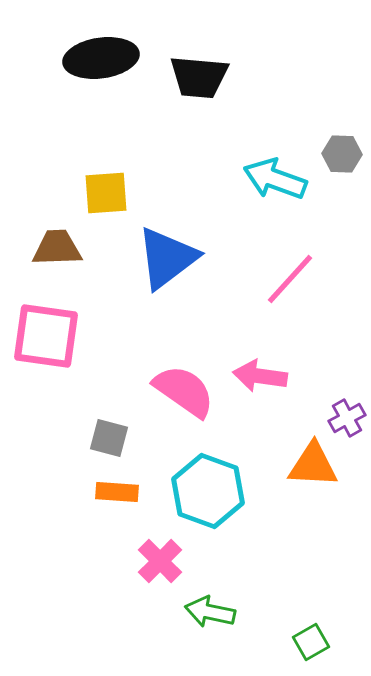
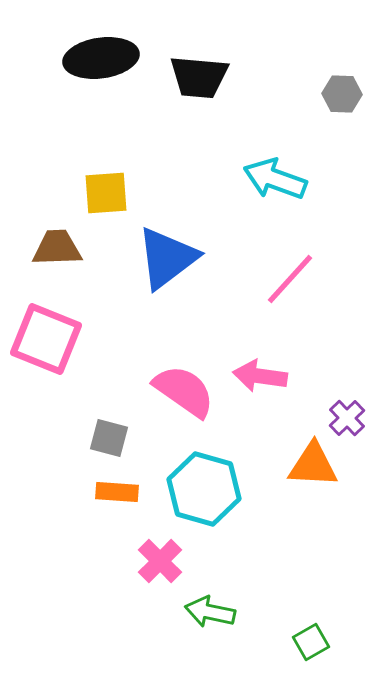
gray hexagon: moved 60 px up
pink square: moved 3 px down; rotated 14 degrees clockwise
purple cross: rotated 15 degrees counterclockwise
cyan hexagon: moved 4 px left, 2 px up; rotated 4 degrees counterclockwise
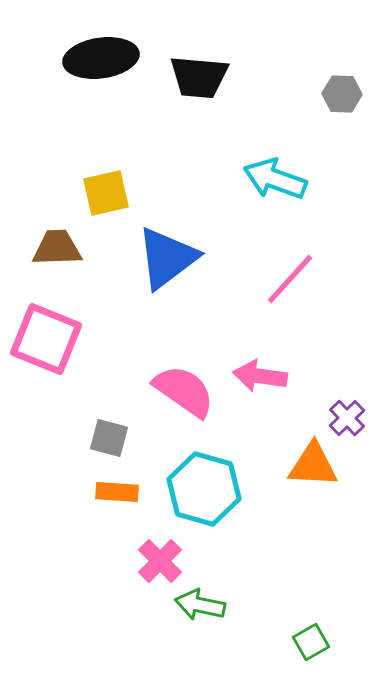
yellow square: rotated 9 degrees counterclockwise
green arrow: moved 10 px left, 7 px up
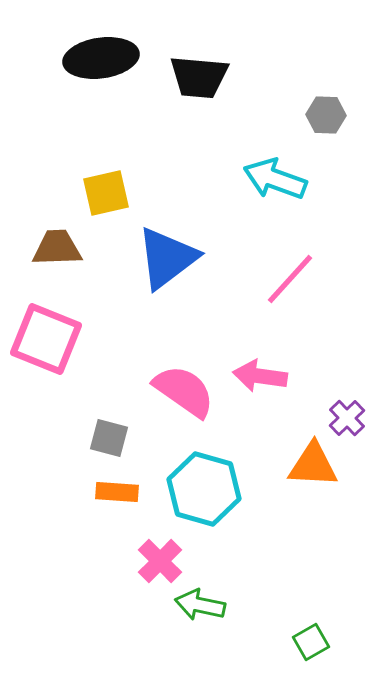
gray hexagon: moved 16 px left, 21 px down
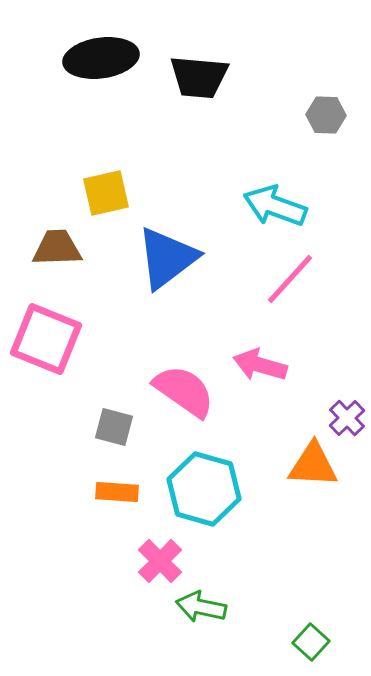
cyan arrow: moved 27 px down
pink arrow: moved 11 px up; rotated 8 degrees clockwise
gray square: moved 5 px right, 11 px up
green arrow: moved 1 px right, 2 px down
green square: rotated 18 degrees counterclockwise
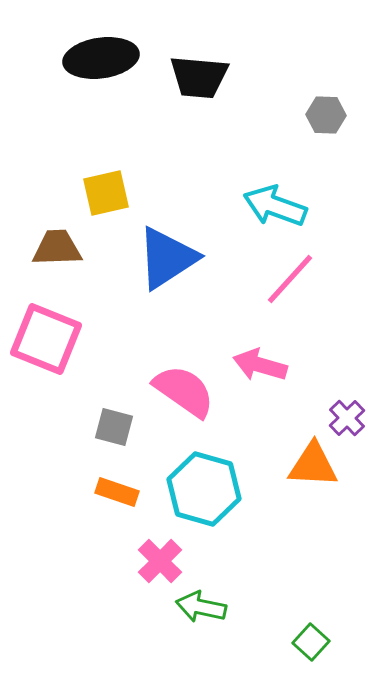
blue triangle: rotated 4 degrees clockwise
orange rectangle: rotated 15 degrees clockwise
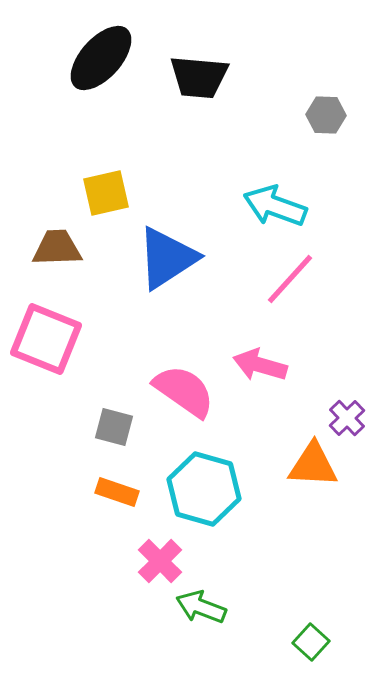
black ellipse: rotated 40 degrees counterclockwise
green arrow: rotated 9 degrees clockwise
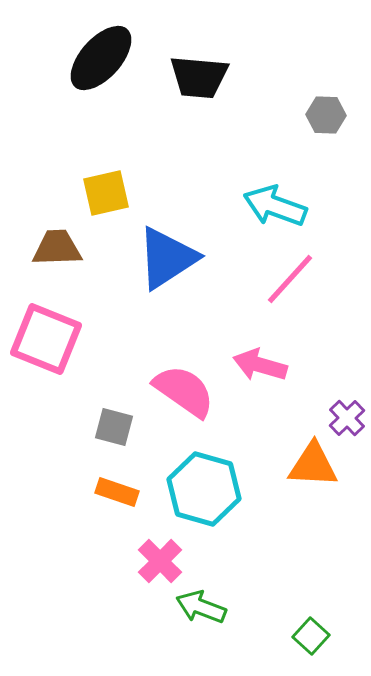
green square: moved 6 px up
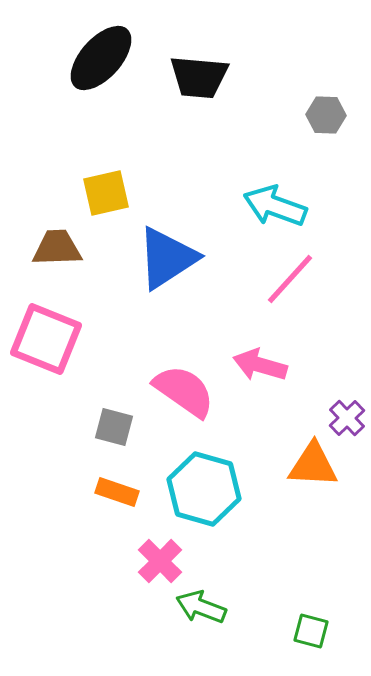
green square: moved 5 px up; rotated 27 degrees counterclockwise
